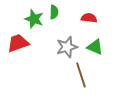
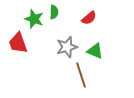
red semicircle: rotated 133 degrees clockwise
red trapezoid: rotated 90 degrees counterclockwise
green triangle: moved 4 px down
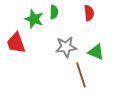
red semicircle: moved 5 px up; rotated 56 degrees counterclockwise
red trapezoid: moved 2 px left
gray star: moved 1 px left; rotated 10 degrees clockwise
green triangle: moved 1 px right, 1 px down
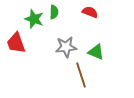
red semicircle: moved 1 px right, 1 px up; rotated 63 degrees counterclockwise
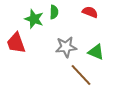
brown line: rotated 25 degrees counterclockwise
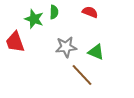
red trapezoid: moved 1 px left, 1 px up
brown line: moved 1 px right
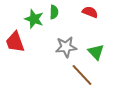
green triangle: rotated 24 degrees clockwise
